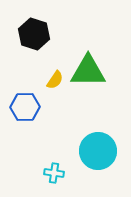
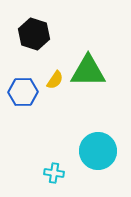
blue hexagon: moved 2 px left, 15 px up
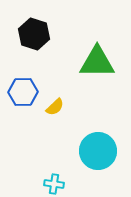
green triangle: moved 9 px right, 9 px up
yellow semicircle: moved 27 px down; rotated 12 degrees clockwise
cyan cross: moved 11 px down
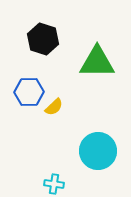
black hexagon: moved 9 px right, 5 px down
blue hexagon: moved 6 px right
yellow semicircle: moved 1 px left
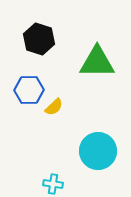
black hexagon: moved 4 px left
blue hexagon: moved 2 px up
cyan cross: moved 1 px left
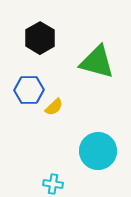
black hexagon: moved 1 px right, 1 px up; rotated 12 degrees clockwise
green triangle: rotated 15 degrees clockwise
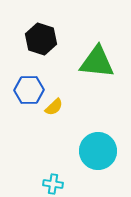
black hexagon: moved 1 px right, 1 px down; rotated 12 degrees counterclockwise
green triangle: rotated 9 degrees counterclockwise
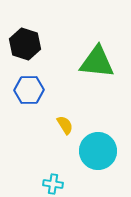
black hexagon: moved 16 px left, 5 px down
yellow semicircle: moved 11 px right, 18 px down; rotated 78 degrees counterclockwise
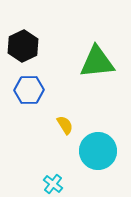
black hexagon: moved 2 px left, 2 px down; rotated 16 degrees clockwise
green triangle: rotated 12 degrees counterclockwise
cyan cross: rotated 30 degrees clockwise
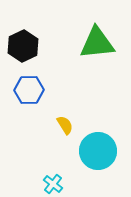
green triangle: moved 19 px up
